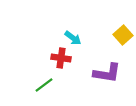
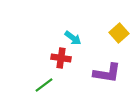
yellow square: moved 4 px left, 2 px up
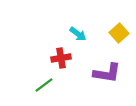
cyan arrow: moved 5 px right, 4 px up
red cross: rotated 18 degrees counterclockwise
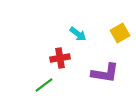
yellow square: moved 1 px right; rotated 12 degrees clockwise
red cross: moved 1 px left
purple L-shape: moved 2 px left
